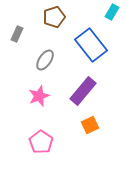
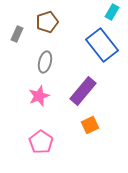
brown pentagon: moved 7 px left, 5 px down
blue rectangle: moved 11 px right
gray ellipse: moved 2 px down; rotated 20 degrees counterclockwise
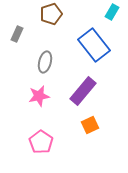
brown pentagon: moved 4 px right, 8 px up
blue rectangle: moved 8 px left
pink star: rotated 10 degrees clockwise
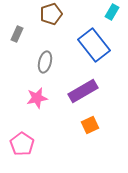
purple rectangle: rotated 20 degrees clockwise
pink star: moved 2 px left, 2 px down
pink pentagon: moved 19 px left, 2 px down
